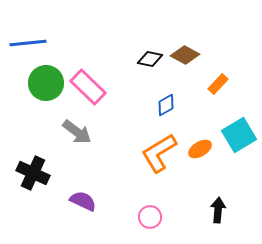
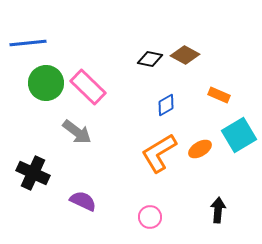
orange rectangle: moved 1 px right, 11 px down; rotated 70 degrees clockwise
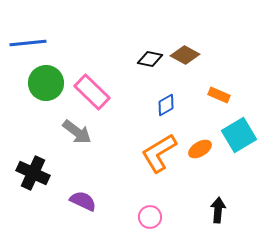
pink rectangle: moved 4 px right, 5 px down
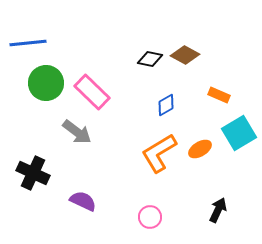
cyan square: moved 2 px up
black arrow: rotated 20 degrees clockwise
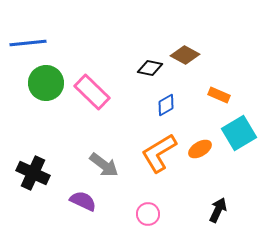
black diamond: moved 9 px down
gray arrow: moved 27 px right, 33 px down
pink circle: moved 2 px left, 3 px up
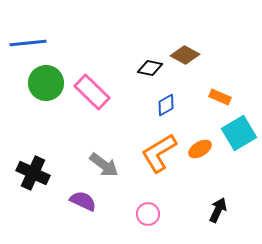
orange rectangle: moved 1 px right, 2 px down
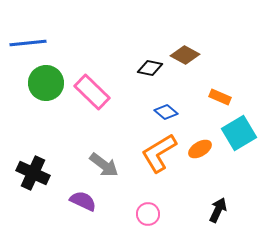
blue diamond: moved 7 px down; rotated 70 degrees clockwise
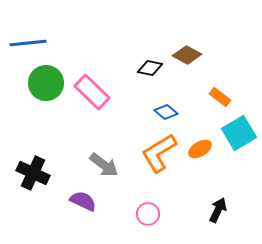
brown diamond: moved 2 px right
orange rectangle: rotated 15 degrees clockwise
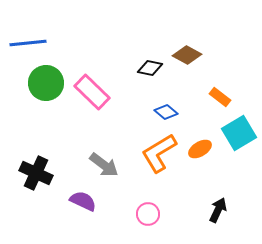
black cross: moved 3 px right
